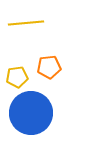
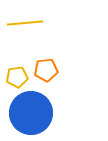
yellow line: moved 1 px left
orange pentagon: moved 3 px left, 3 px down
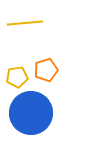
orange pentagon: rotated 10 degrees counterclockwise
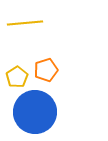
yellow pentagon: rotated 25 degrees counterclockwise
blue circle: moved 4 px right, 1 px up
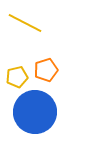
yellow line: rotated 32 degrees clockwise
yellow pentagon: rotated 20 degrees clockwise
